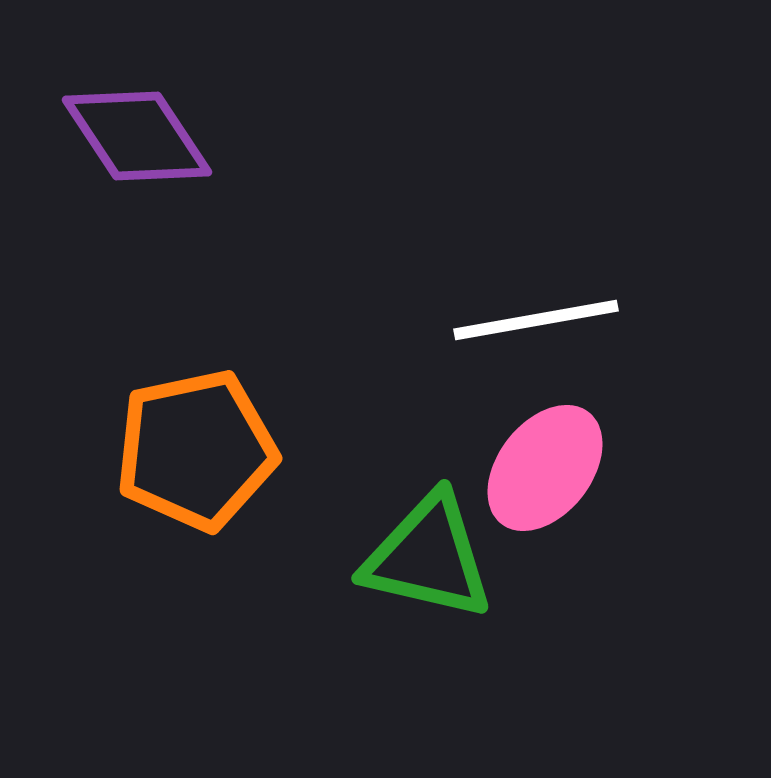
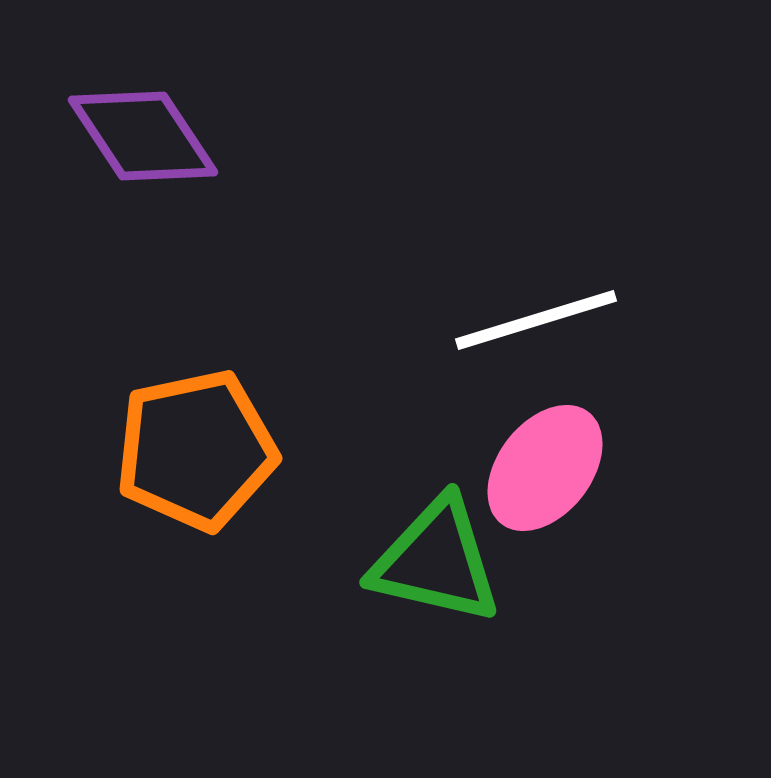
purple diamond: moved 6 px right
white line: rotated 7 degrees counterclockwise
green triangle: moved 8 px right, 4 px down
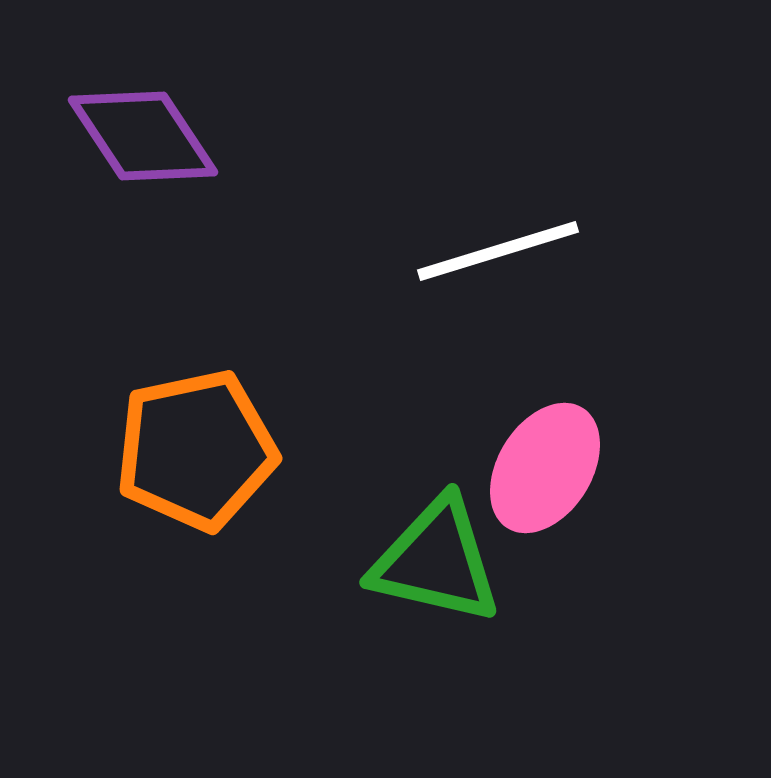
white line: moved 38 px left, 69 px up
pink ellipse: rotated 6 degrees counterclockwise
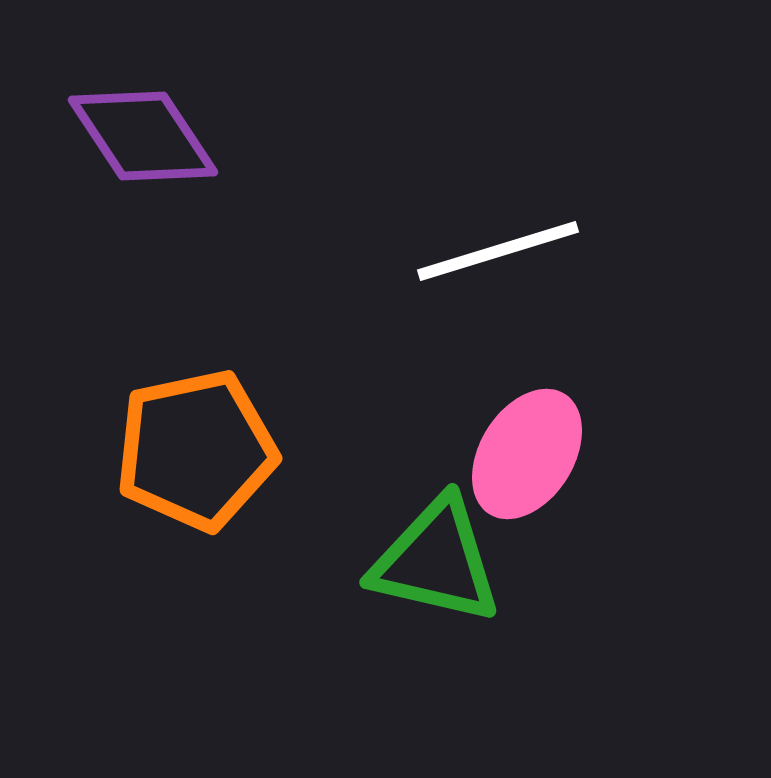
pink ellipse: moved 18 px left, 14 px up
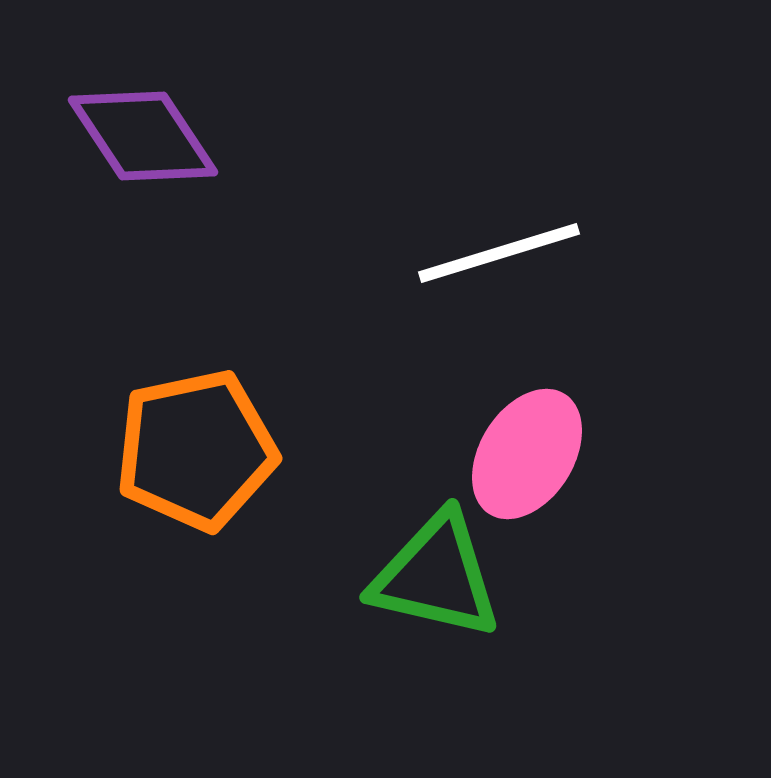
white line: moved 1 px right, 2 px down
green triangle: moved 15 px down
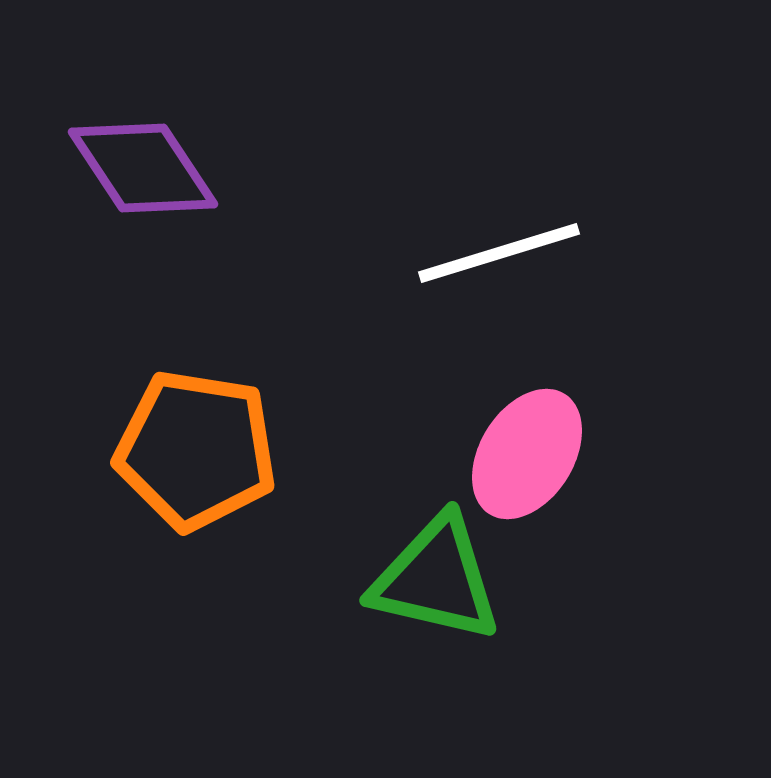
purple diamond: moved 32 px down
orange pentagon: rotated 21 degrees clockwise
green triangle: moved 3 px down
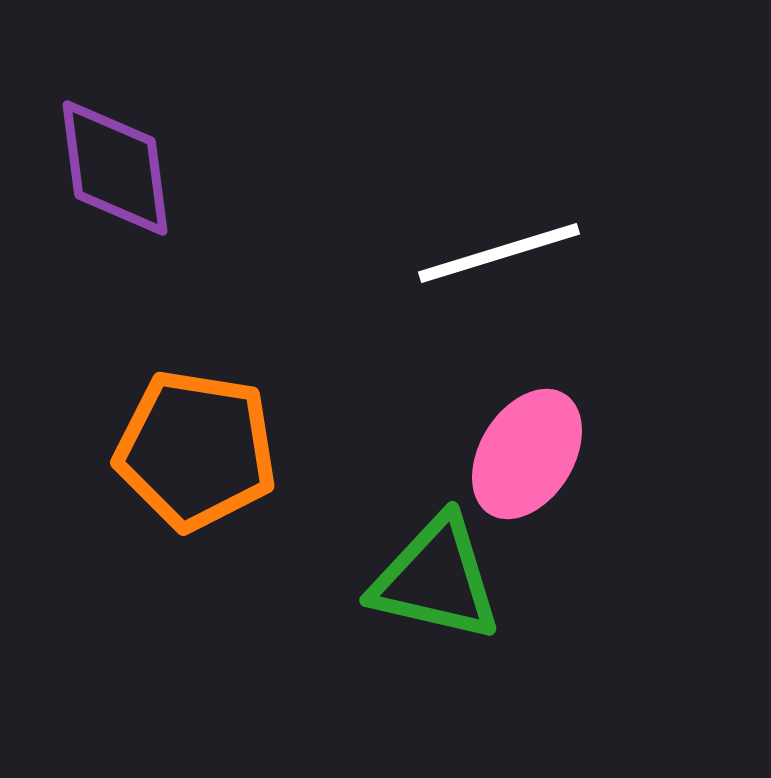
purple diamond: moved 28 px left; rotated 26 degrees clockwise
